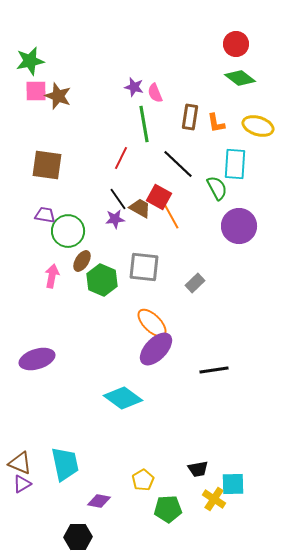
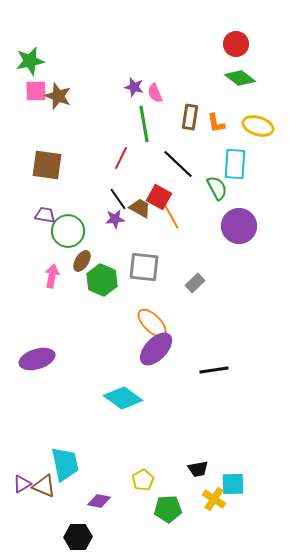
brown triangle at (20, 463): moved 24 px right, 23 px down
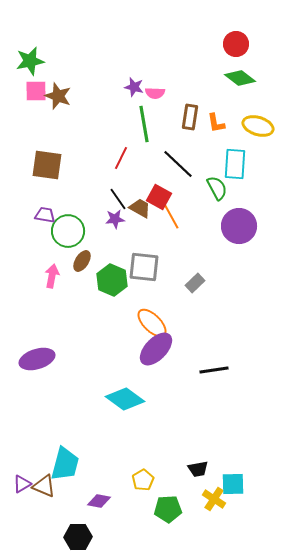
pink semicircle at (155, 93): rotated 66 degrees counterclockwise
green hexagon at (102, 280): moved 10 px right
cyan diamond at (123, 398): moved 2 px right, 1 px down
cyan trapezoid at (65, 464): rotated 27 degrees clockwise
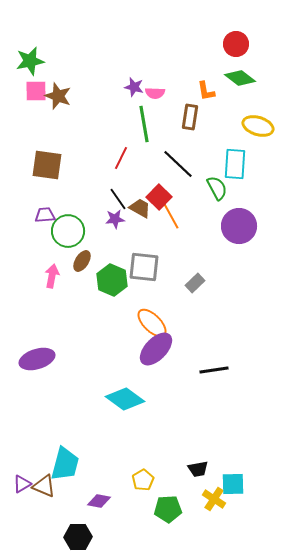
orange L-shape at (216, 123): moved 10 px left, 32 px up
red square at (159, 197): rotated 15 degrees clockwise
purple trapezoid at (45, 215): rotated 15 degrees counterclockwise
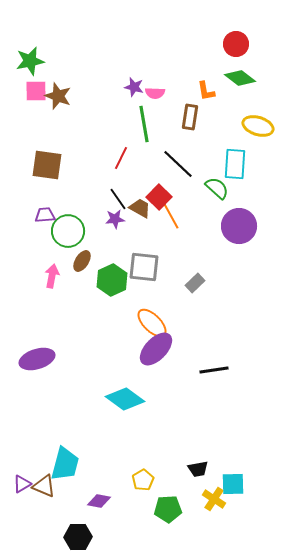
green semicircle at (217, 188): rotated 20 degrees counterclockwise
green hexagon at (112, 280): rotated 12 degrees clockwise
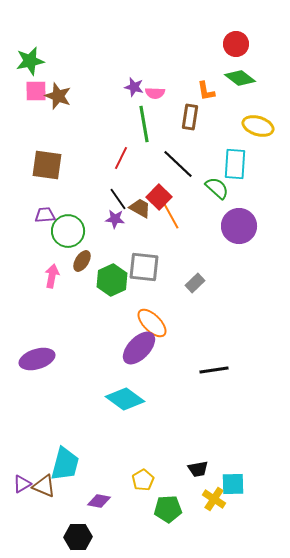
purple star at (115, 219): rotated 12 degrees clockwise
purple ellipse at (156, 349): moved 17 px left, 1 px up
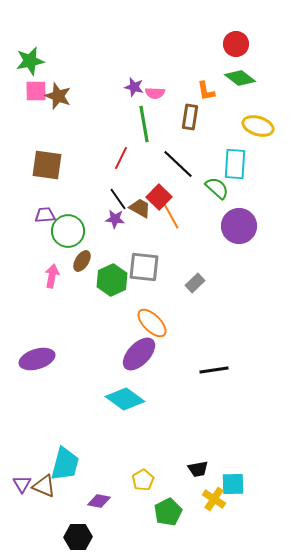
purple ellipse at (139, 348): moved 6 px down
purple triangle at (22, 484): rotated 30 degrees counterclockwise
green pentagon at (168, 509): moved 3 px down; rotated 24 degrees counterclockwise
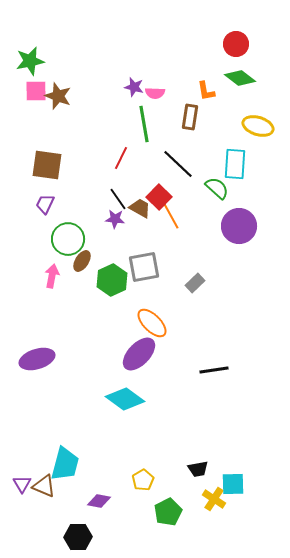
purple trapezoid at (45, 215): moved 11 px up; rotated 60 degrees counterclockwise
green circle at (68, 231): moved 8 px down
gray square at (144, 267): rotated 16 degrees counterclockwise
